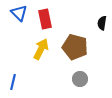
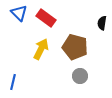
red rectangle: moved 1 px right, 1 px up; rotated 42 degrees counterclockwise
gray circle: moved 3 px up
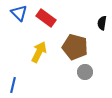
yellow arrow: moved 2 px left, 3 px down
gray circle: moved 5 px right, 4 px up
blue line: moved 3 px down
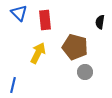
red rectangle: moved 1 px left, 2 px down; rotated 48 degrees clockwise
black semicircle: moved 2 px left, 1 px up
yellow arrow: moved 1 px left, 1 px down
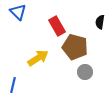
blue triangle: moved 1 px left, 1 px up
red rectangle: moved 12 px right, 6 px down; rotated 24 degrees counterclockwise
yellow arrow: moved 5 px down; rotated 30 degrees clockwise
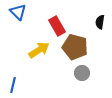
yellow arrow: moved 1 px right, 8 px up
gray circle: moved 3 px left, 1 px down
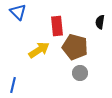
red rectangle: rotated 24 degrees clockwise
gray circle: moved 2 px left
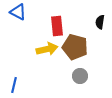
blue triangle: rotated 18 degrees counterclockwise
yellow arrow: moved 8 px right, 1 px up; rotated 20 degrees clockwise
gray circle: moved 3 px down
blue line: moved 1 px right
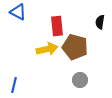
gray circle: moved 4 px down
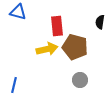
blue triangle: rotated 12 degrees counterclockwise
